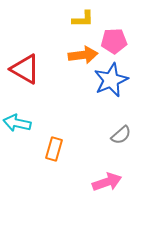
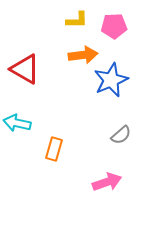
yellow L-shape: moved 6 px left, 1 px down
pink pentagon: moved 15 px up
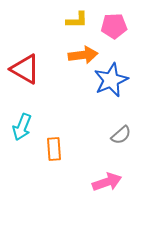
cyan arrow: moved 5 px right, 4 px down; rotated 80 degrees counterclockwise
orange rectangle: rotated 20 degrees counterclockwise
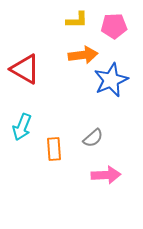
gray semicircle: moved 28 px left, 3 px down
pink arrow: moved 1 px left, 7 px up; rotated 16 degrees clockwise
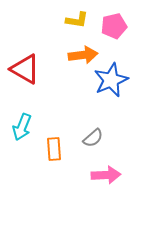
yellow L-shape: rotated 10 degrees clockwise
pink pentagon: rotated 10 degrees counterclockwise
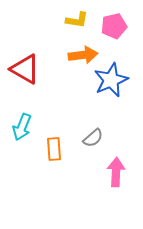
pink arrow: moved 10 px right, 3 px up; rotated 84 degrees counterclockwise
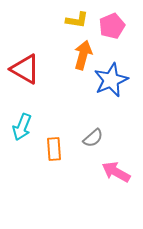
pink pentagon: moved 2 px left; rotated 10 degrees counterclockwise
orange arrow: rotated 68 degrees counterclockwise
pink arrow: rotated 64 degrees counterclockwise
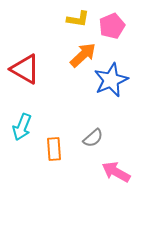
yellow L-shape: moved 1 px right, 1 px up
orange arrow: rotated 32 degrees clockwise
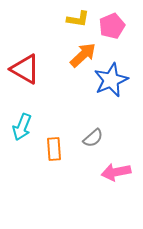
pink arrow: rotated 40 degrees counterclockwise
